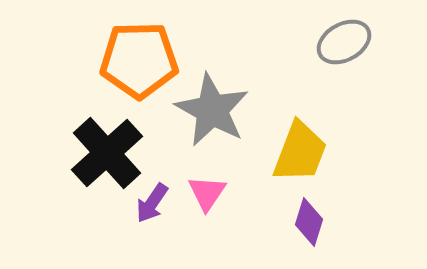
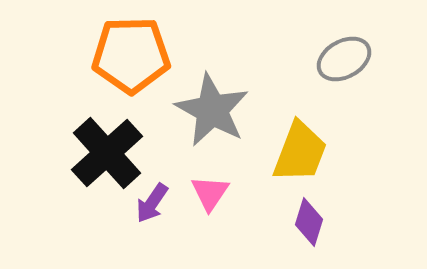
gray ellipse: moved 17 px down
orange pentagon: moved 8 px left, 5 px up
pink triangle: moved 3 px right
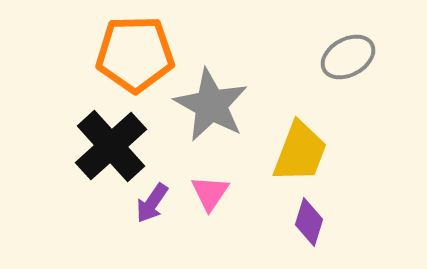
orange pentagon: moved 4 px right, 1 px up
gray ellipse: moved 4 px right, 2 px up
gray star: moved 1 px left, 5 px up
black cross: moved 4 px right, 7 px up
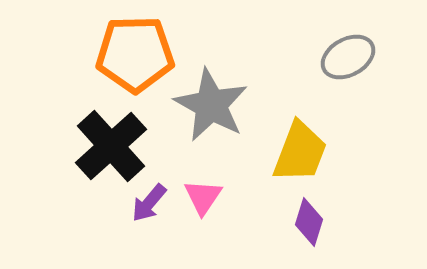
pink triangle: moved 7 px left, 4 px down
purple arrow: moved 3 px left; rotated 6 degrees clockwise
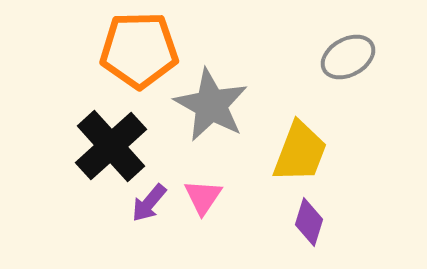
orange pentagon: moved 4 px right, 4 px up
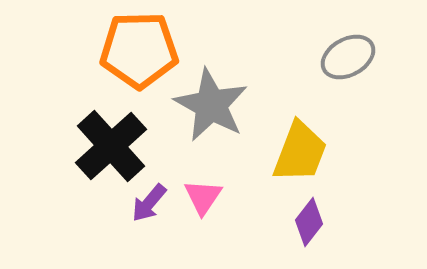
purple diamond: rotated 21 degrees clockwise
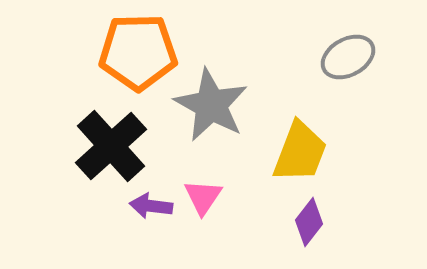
orange pentagon: moved 1 px left, 2 px down
purple arrow: moved 2 px right, 3 px down; rotated 57 degrees clockwise
